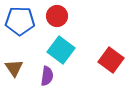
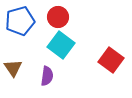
red circle: moved 1 px right, 1 px down
blue pentagon: rotated 16 degrees counterclockwise
cyan square: moved 5 px up
brown triangle: moved 1 px left
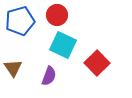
red circle: moved 1 px left, 2 px up
cyan square: moved 2 px right; rotated 12 degrees counterclockwise
red square: moved 14 px left, 3 px down; rotated 10 degrees clockwise
purple semicircle: moved 2 px right; rotated 12 degrees clockwise
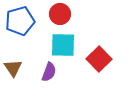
red circle: moved 3 px right, 1 px up
cyan square: rotated 24 degrees counterclockwise
red square: moved 2 px right, 4 px up
purple semicircle: moved 4 px up
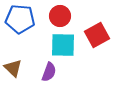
red circle: moved 2 px down
blue pentagon: moved 2 px up; rotated 20 degrees clockwise
red square: moved 2 px left, 24 px up; rotated 15 degrees clockwise
brown triangle: rotated 12 degrees counterclockwise
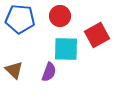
cyan square: moved 3 px right, 4 px down
brown triangle: moved 1 px right, 2 px down
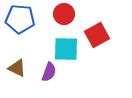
red circle: moved 4 px right, 2 px up
brown triangle: moved 3 px right, 2 px up; rotated 18 degrees counterclockwise
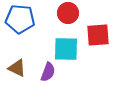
red circle: moved 4 px right, 1 px up
red square: moved 1 px right; rotated 25 degrees clockwise
purple semicircle: moved 1 px left
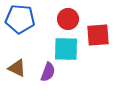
red circle: moved 6 px down
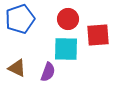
blue pentagon: rotated 24 degrees counterclockwise
